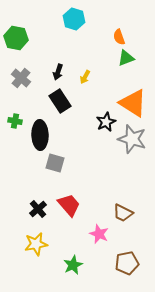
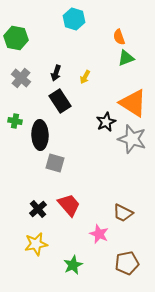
black arrow: moved 2 px left, 1 px down
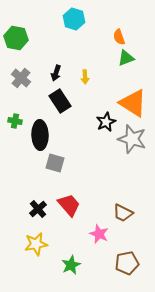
yellow arrow: rotated 32 degrees counterclockwise
green star: moved 2 px left
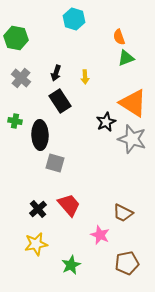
pink star: moved 1 px right, 1 px down
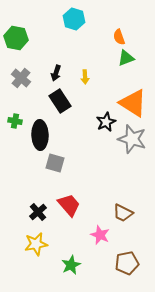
black cross: moved 3 px down
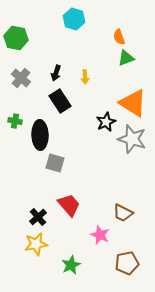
black cross: moved 5 px down
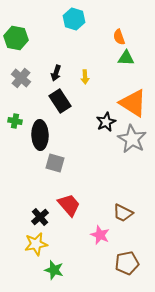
green triangle: rotated 24 degrees clockwise
gray star: rotated 12 degrees clockwise
black cross: moved 2 px right
green star: moved 17 px left, 5 px down; rotated 30 degrees counterclockwise
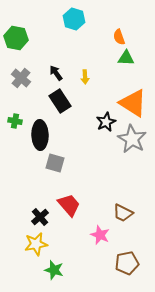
black arrow: rotated 126 degrees clockwise
